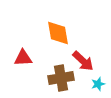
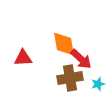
orange diamond: moved 6 px right, 11 px down
red arrow: moved 2 px left, 2 px up
brown cross: moved 9 px right
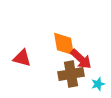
red triangle: moved 1 px left; rotated 18 degrees clockwise
brown cross: moved 1 px right, 4 px up
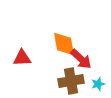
red triangle: rotated 18 degrees counterclockwise
brown cross: moved 7 px down
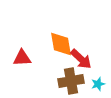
orange diamond: moved 3 px left
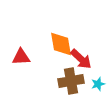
red triangle: moved 1 px left, 1 px up
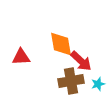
red arrow: moved 2 px down
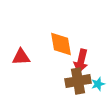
red arrow: rotated 60 degrees clockwise
brown cross: moved 7 px right
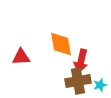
cyan star: moved 2 px right, 1 px down
